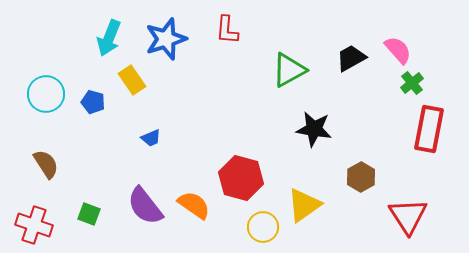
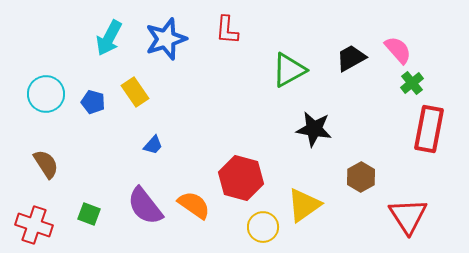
cyan arrow: rotated 6 degrees clockwise
yellow rectangle: moved 3 px right, 12 px down
blue trapezoid: moved 2 px right, 7 px down; rotated 25 degrees counterclockwise
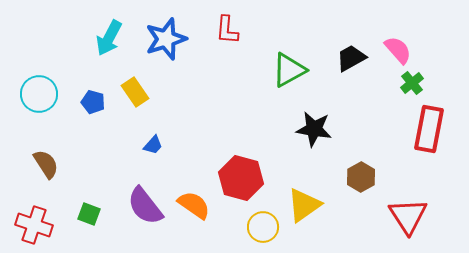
cyan circle: moved 7 px left
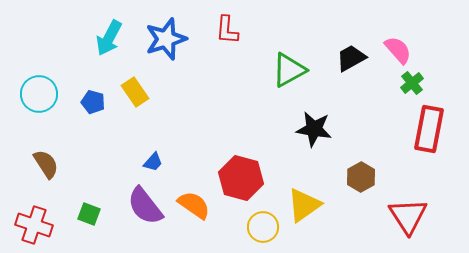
blue trapezoid: moved 17 px down
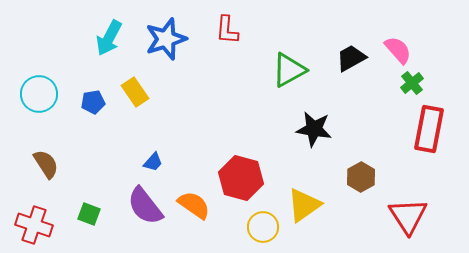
blue pentagon: rotated 25 degrees counterclockwise
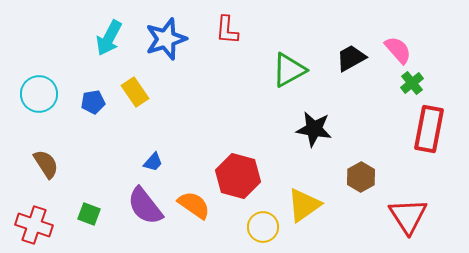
red hexagon: moved 3 px left, 2 px up
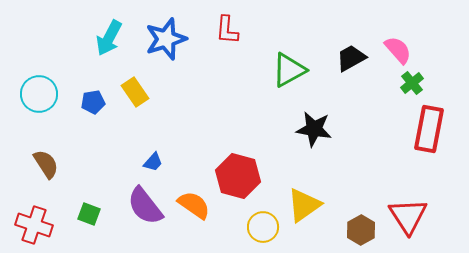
brown hexagon: moved 53 px down
